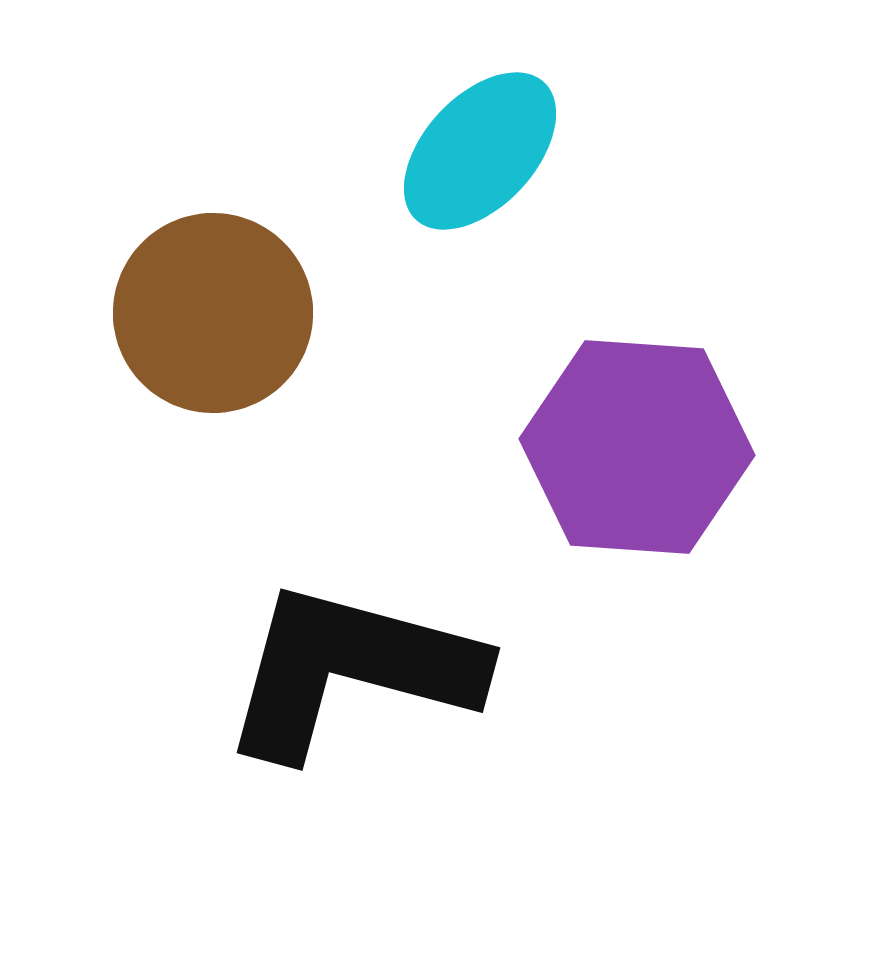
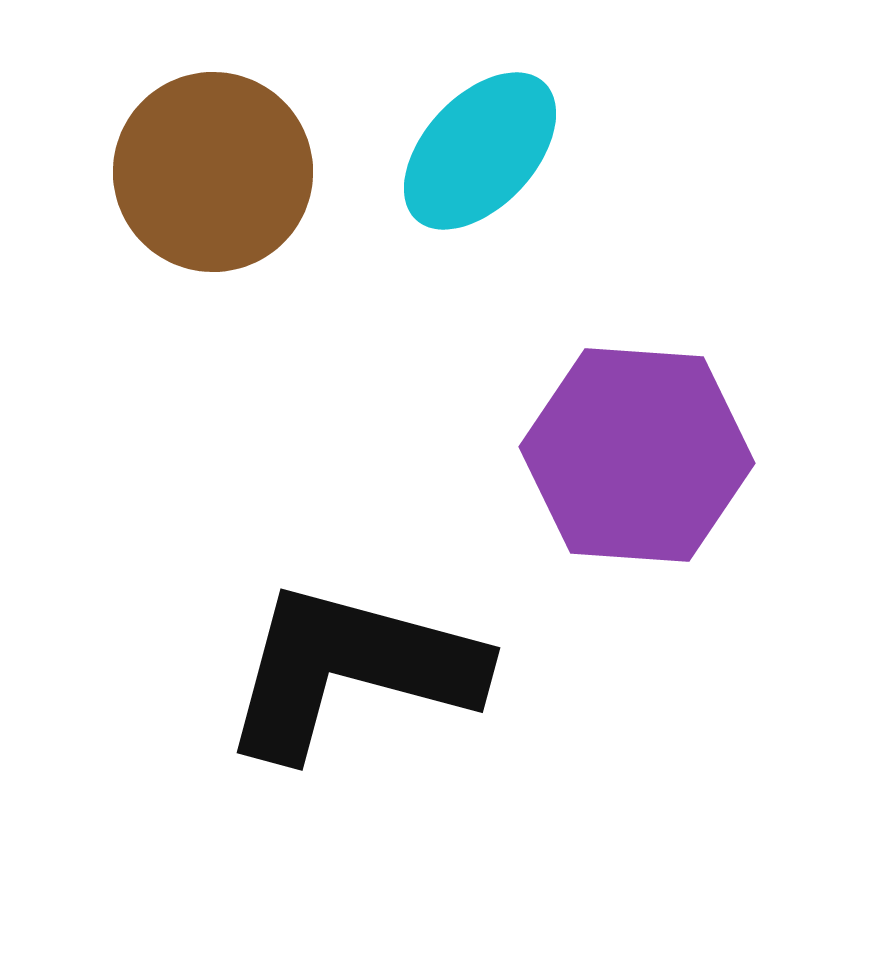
brown circle: moved 141 px up
purple hexagon: moved 8 px down
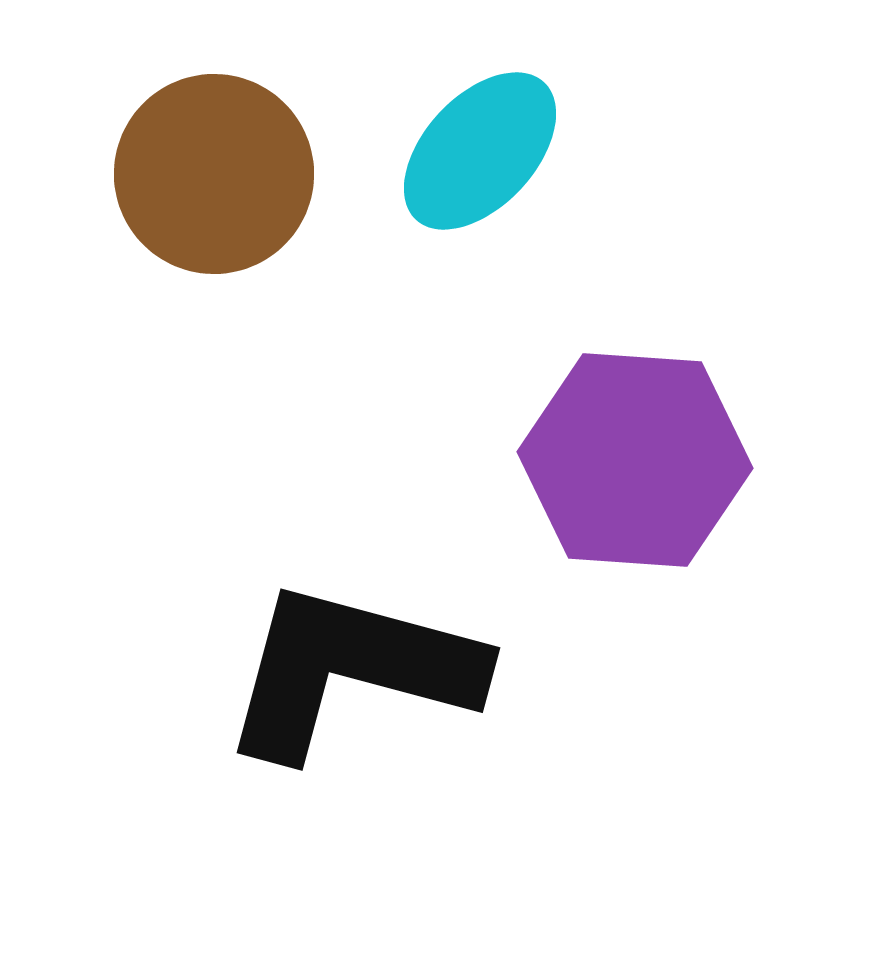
brown circle: moved 1 px right, 2 px down
purple hexagon: moved 2 px left, 5 px down
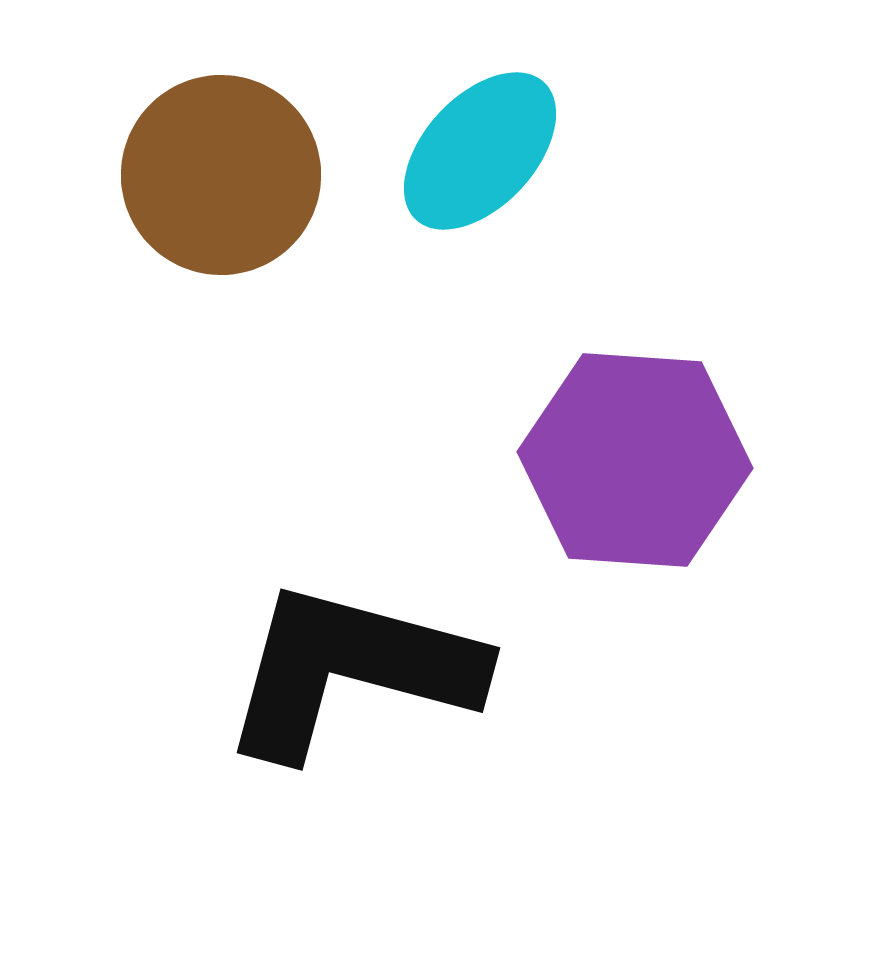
brown circle: moved 7 px right, 1 px down
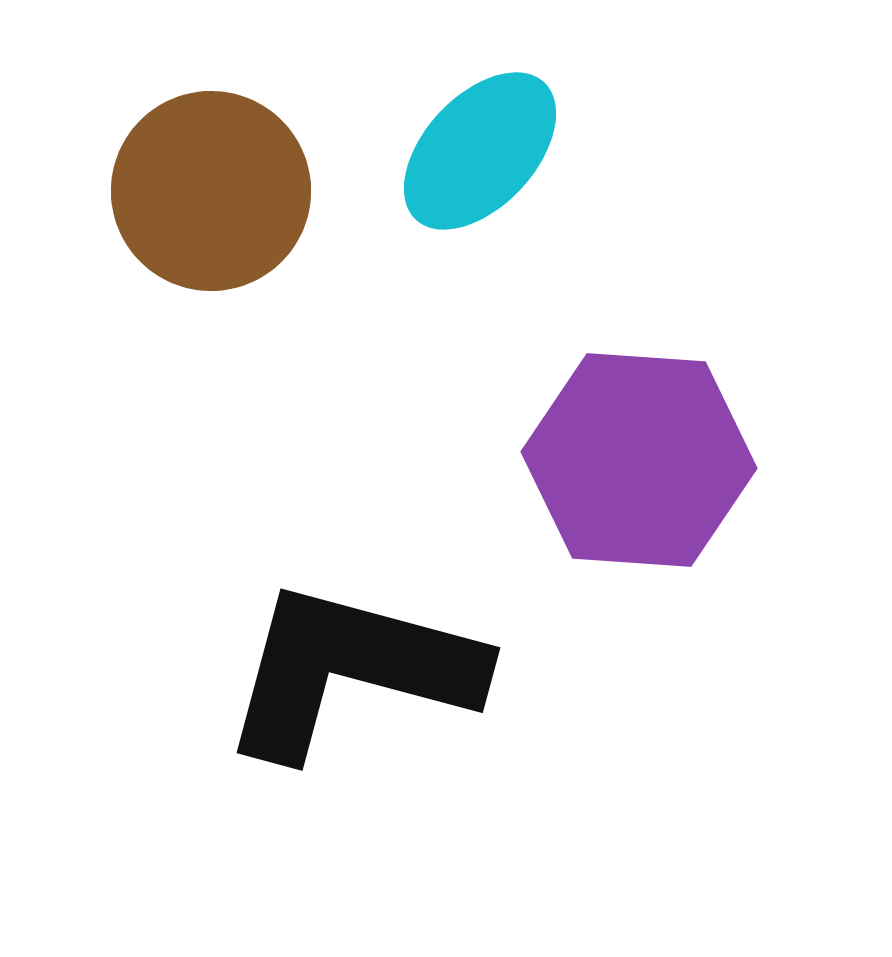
brown circle: moved 10 px left, 16 px down
purple hexagon: moved 4 px right
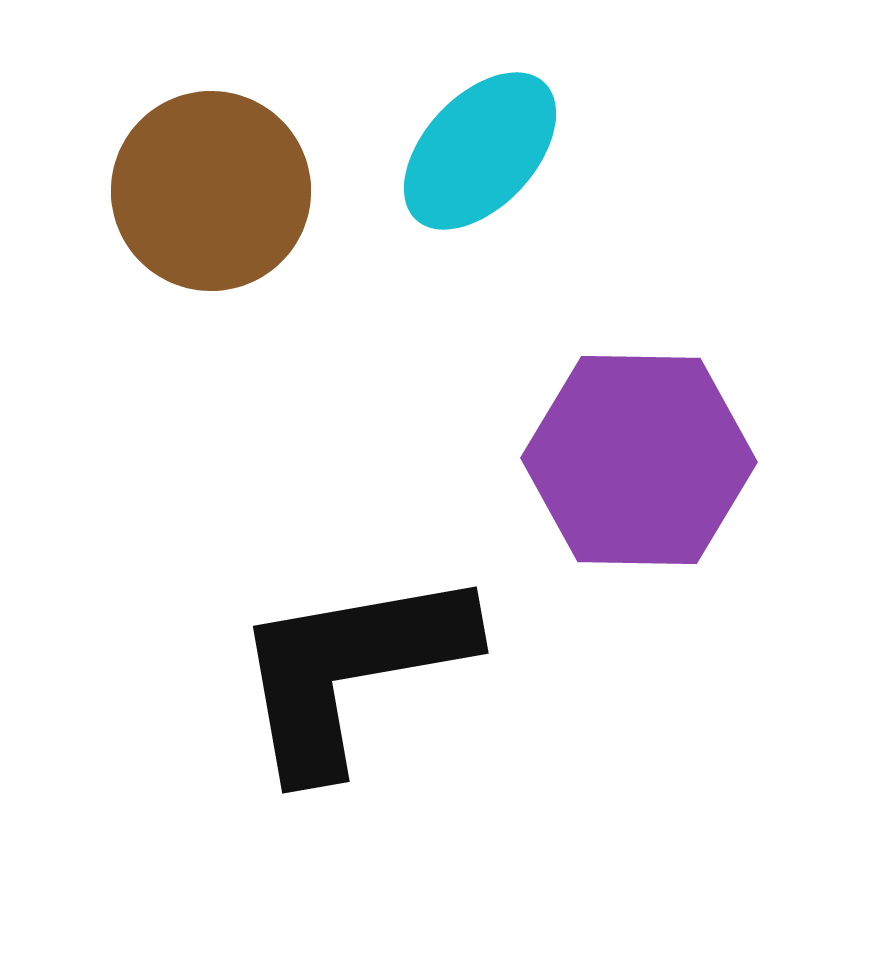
purple hexagon: rotated 3 degrees counterclockwise
black L-shape: rotated 25 degrees counterclockwise
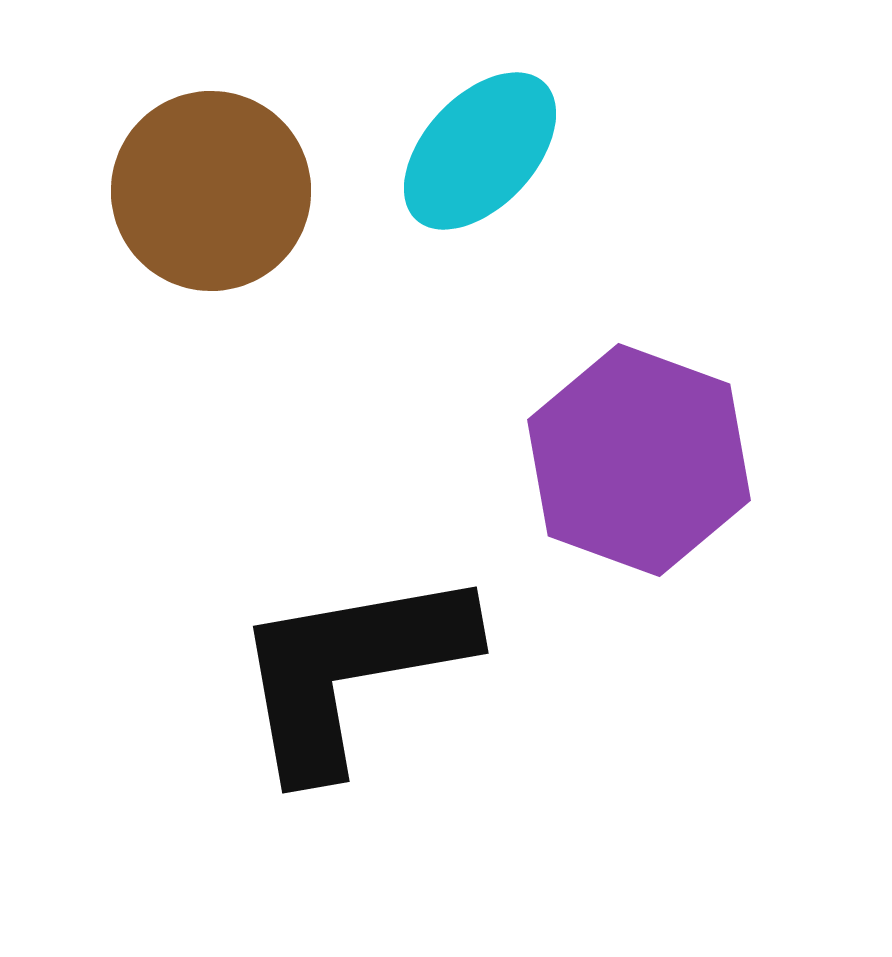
purple hexagon: rotated 19 degrees clockwise
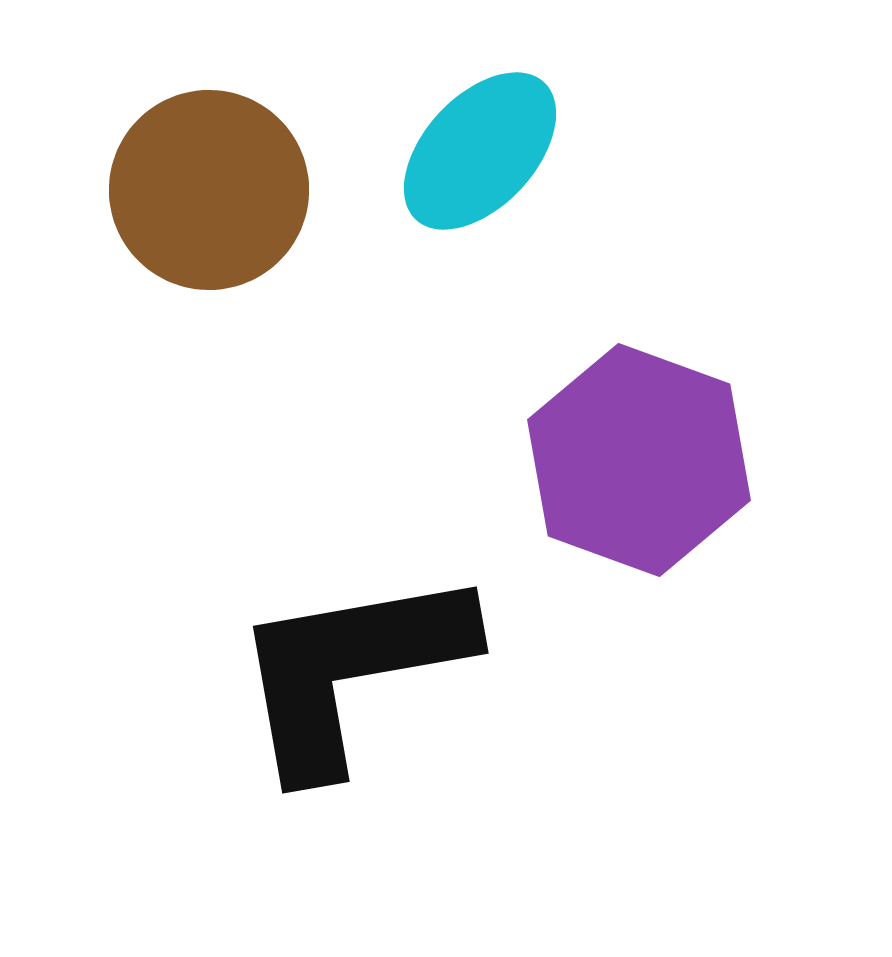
brown circle: moved 2 px left, 1 px up
